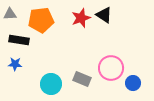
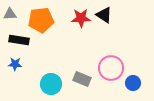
red star: rotated 18 degrees clockwise
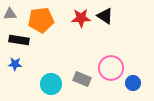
black triangle: moved 1 px right, 1 px down
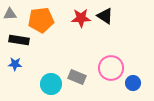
gray rectangle: moved 5 px left, 2 px up
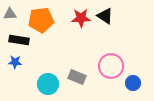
blue star: moved 2 px up
pink circle: moved 2 px up
cyan circle: moved 3 px left
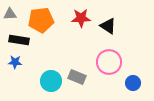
black triangle: moved 3 px right, 10 px down
pink circle: moved 2 px left, 4 px up
cyan circle: moved 3 px right, 3 px up
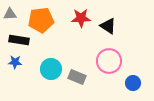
pink circle: moved 1 px up
cyan circle: moved 12 px up
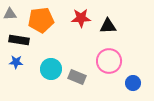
black triangle: rotated 36 degrees counterclockwise
blue star: moved 1 px right
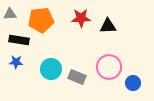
pink circle: moved 6 px down
